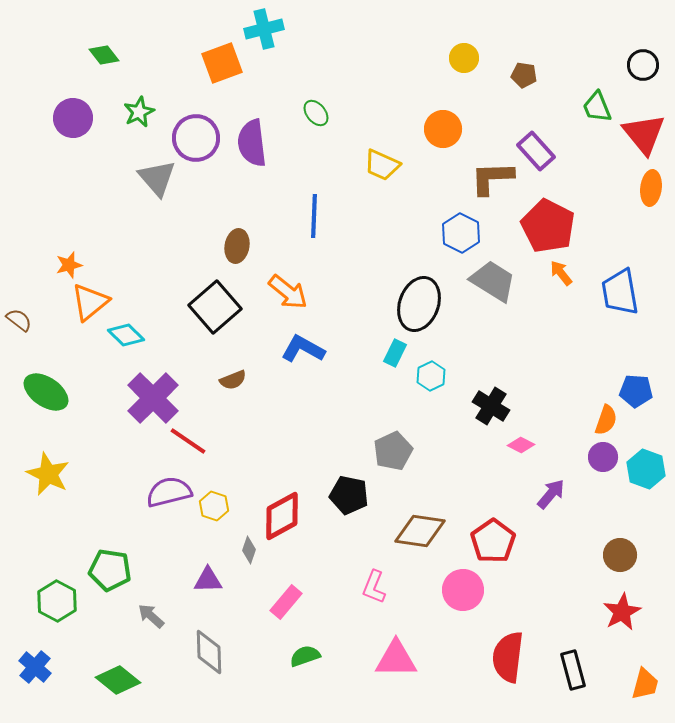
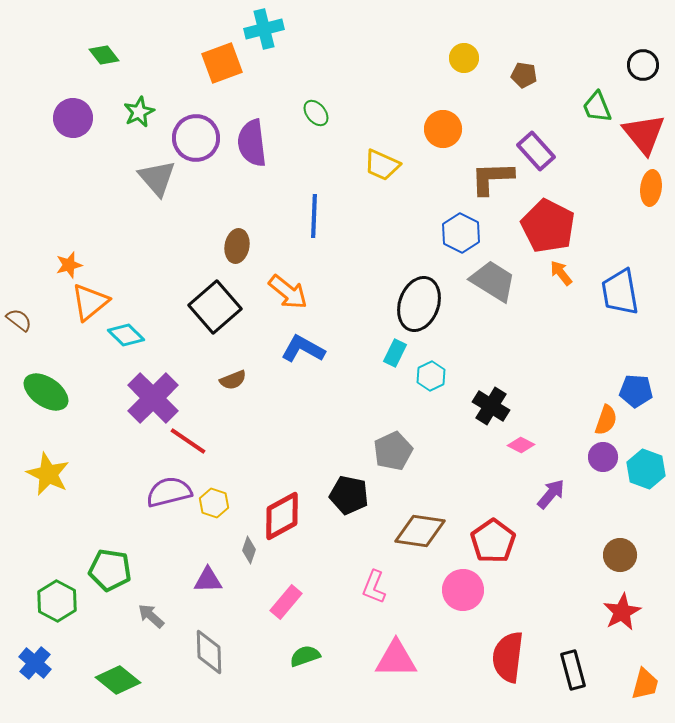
yellow hexagon at (214, 506): moved 3 px up
blue cross at (35, 667): moved 4 px up
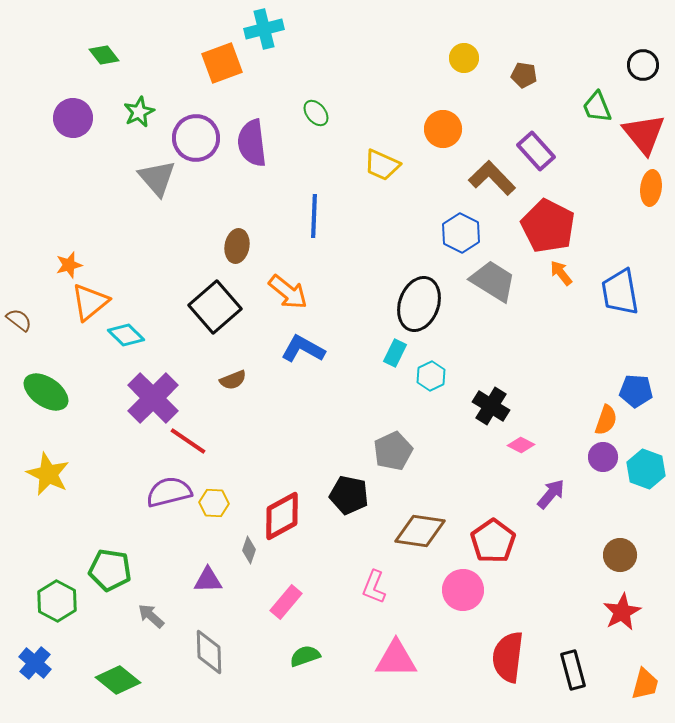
brown L-shape at (492, 178): rotated 48 degrees clockwise
yellow hexagon at (214, 503): rotated 16 degrees counterclockwise
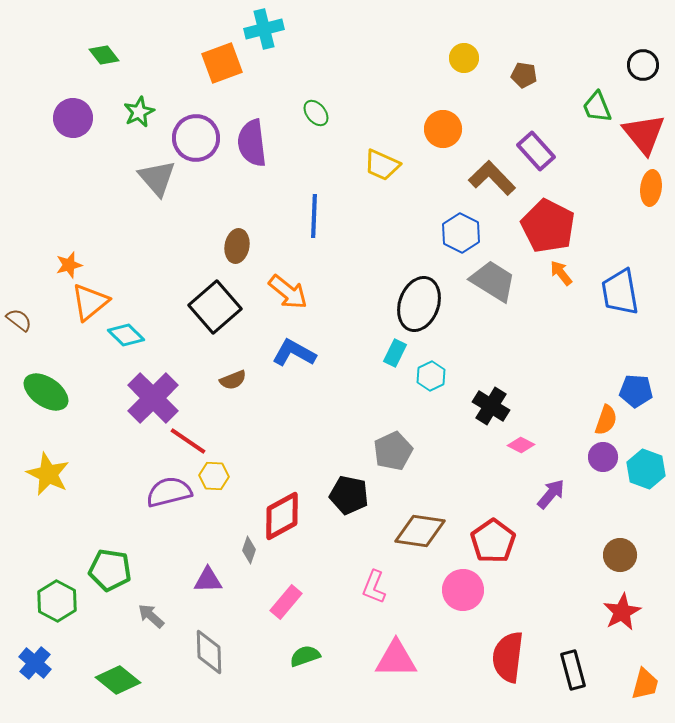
blue L-shape at (303, 349): moved 9 px left, 4 px down
yellow hexagon at (214, 503): moved 27 px up
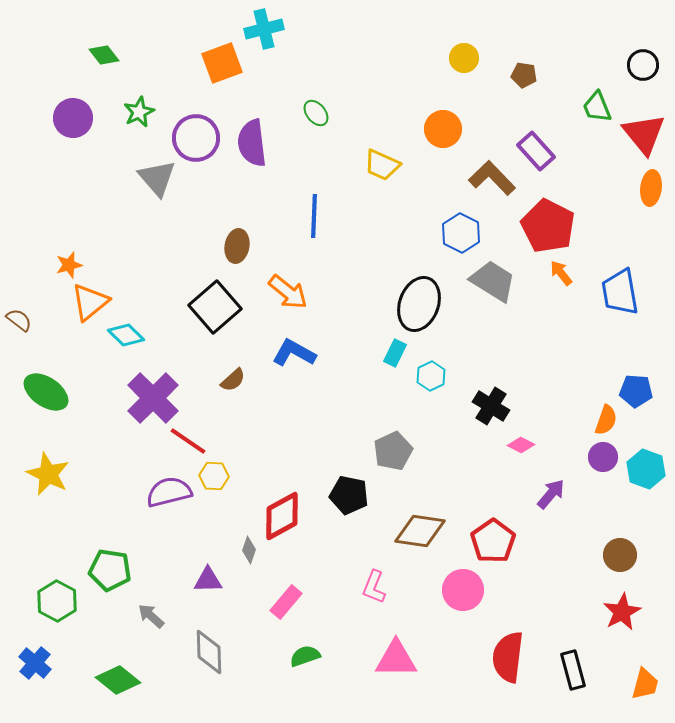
brown semicircle at (233, 380): rotated 20 degrees counterclockwise
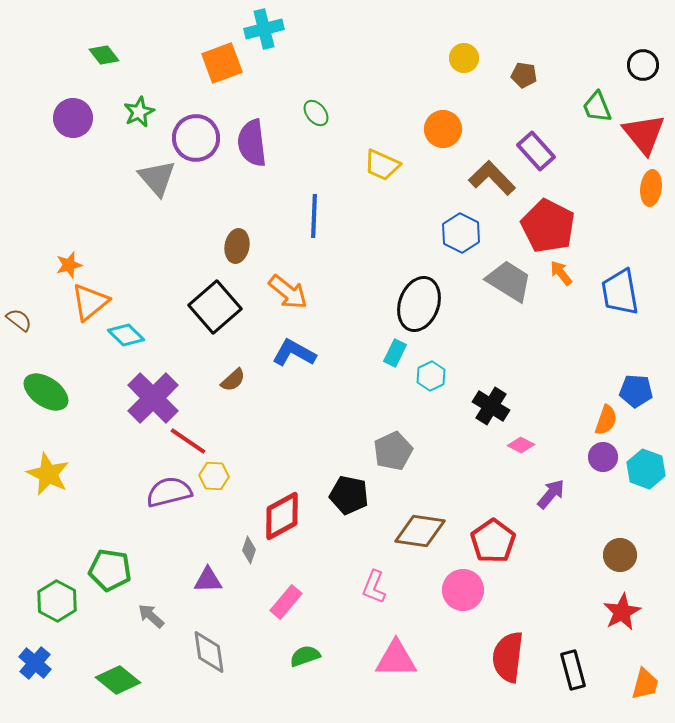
gray trapezoid at (493, 281): moved 16 px right
gray diamond at (209, 652): rotated 6 degrees counterclockwise
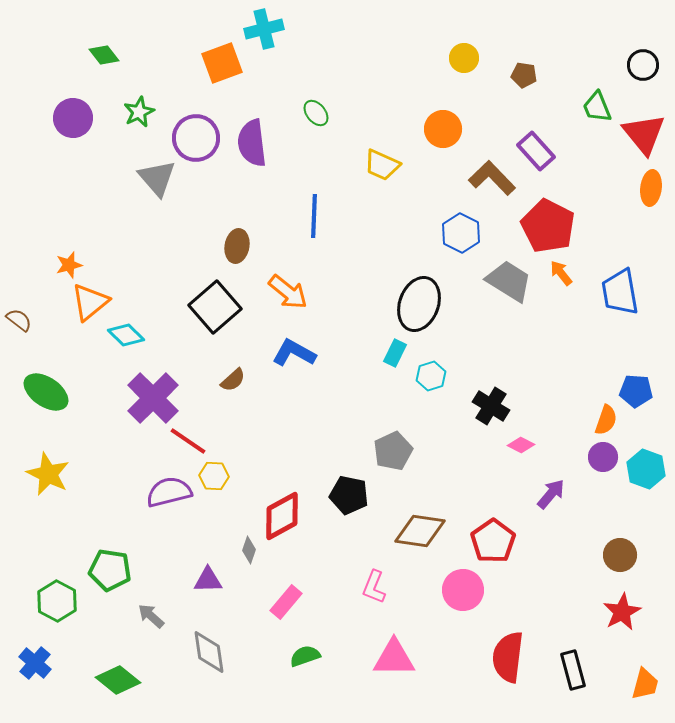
cyan hexagon at (431, 376): rotated 8 degrees clockwise
pink triangle at (396, 659): moved 2 px left, 1 px up
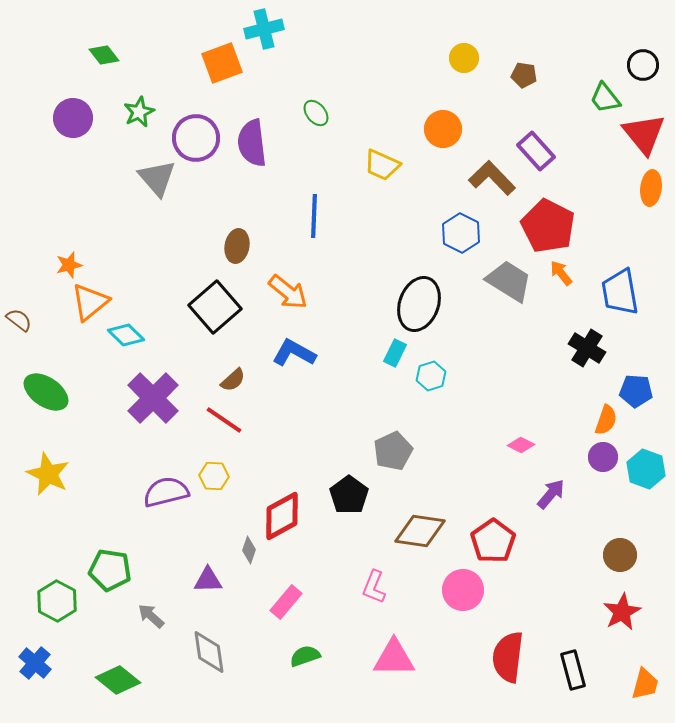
green trapezoid at (597, 107): moved 8 px right, 9 px up; rotated 16 degrees counterclockwise
black cross at (491, 406): moved 96 px right, 58 px up
red line at (188, 441): moved 36 px right, 21 px up
purple semicircle at (169, 492): moved 3 px left
black pentagon at (349, 495): rotated 24 degrees clockwise
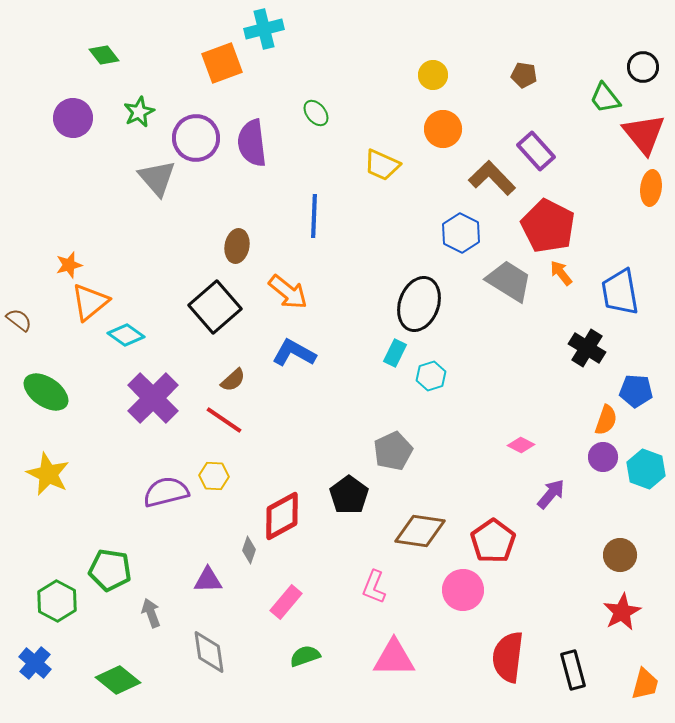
yellow circle at (464, 58): moved 31 px left, 17 px down
black circle at (643, 65): moved 2 px down
cyan diamond at (126, 335): rotated 9 degrees counterclockwise
gray arrow at (151, 616): moved 3 px up; rotated 28 degrees clockwise
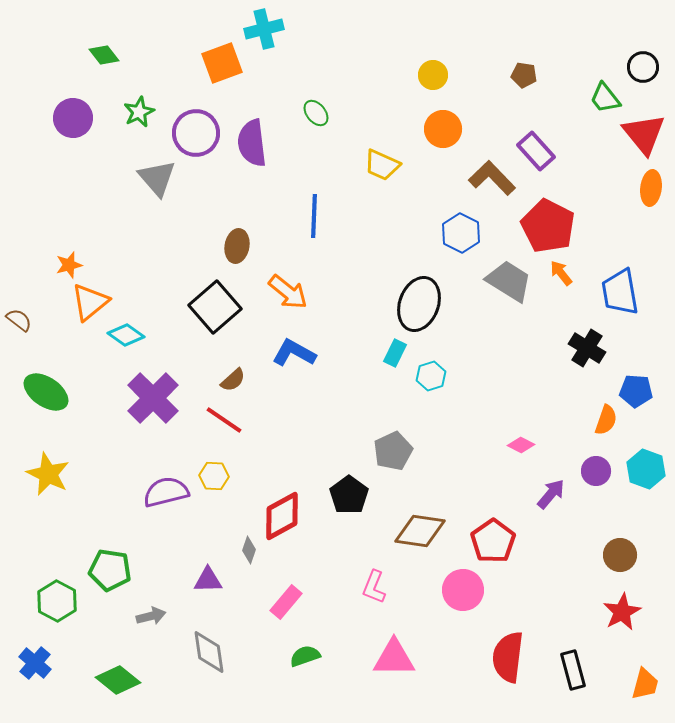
purple circle at (196, 138): moved 5 px up
purple circle at (603, 457): moved 7 px left, 14 px down
gray arrow at (151, 613): moved 3 px down; rotated 96 degrees clockwise
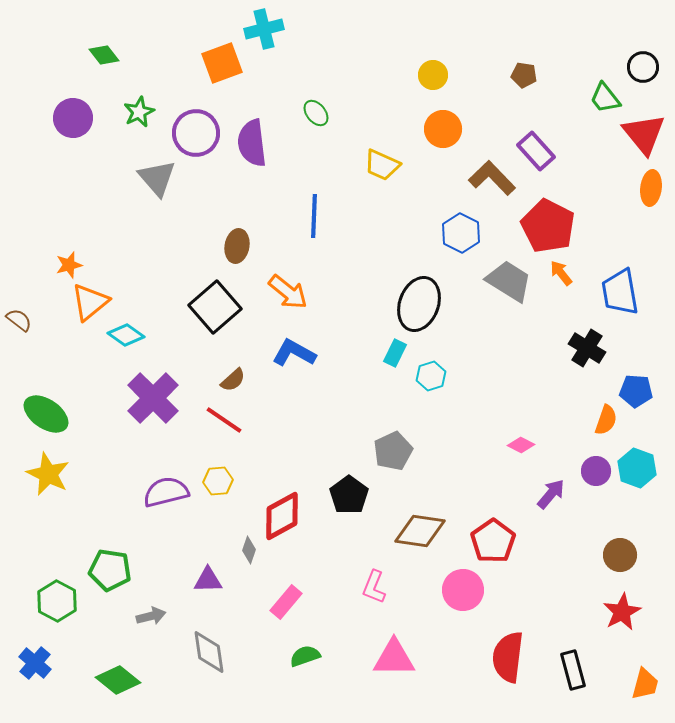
green ellipse at (46, 392): moved 22 px down
cyan hexagon at (646, 469): moved 9 px left, 1 px up
yellow hexagon at (214, 476): moved 4 px right, 5 px down; rotated 8 degrees counterclockwise
